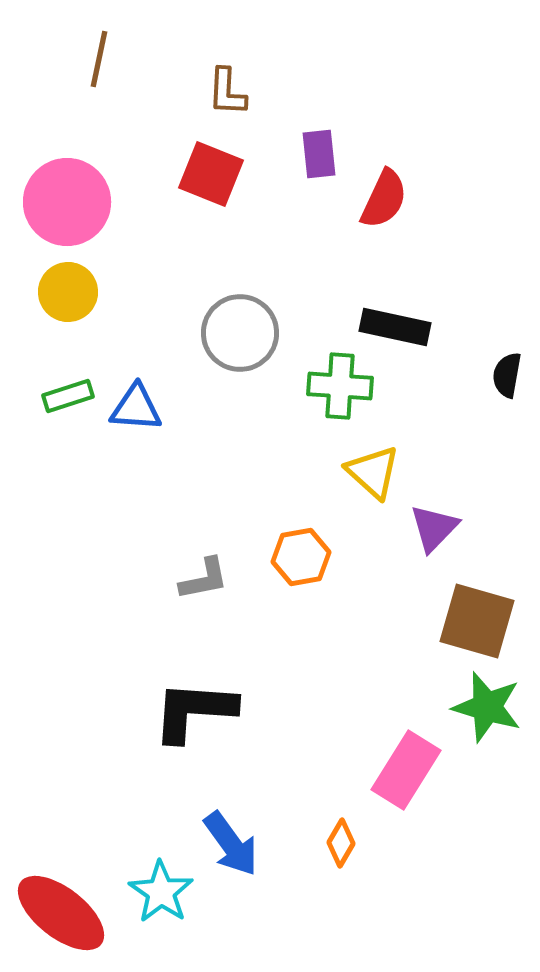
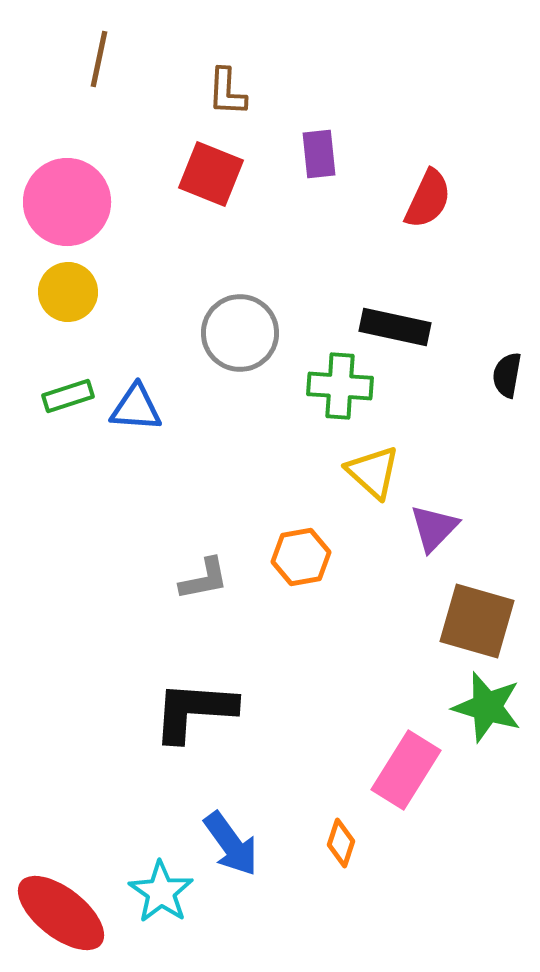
red semicircle: moved 44 px right
orange diamond: rotated 12 degrees counterclockwise
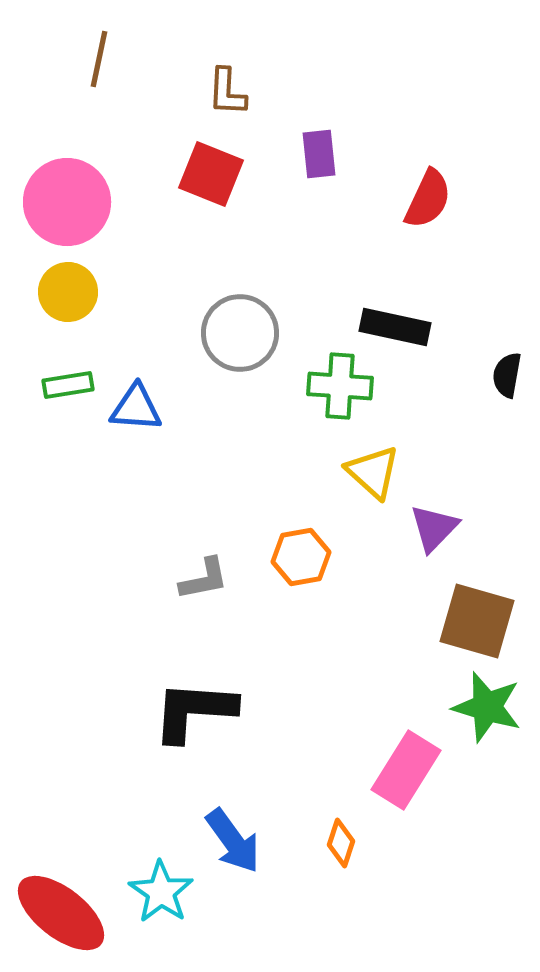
green rectangle: moved 11 px up; rotated 9 degrees clockwise
blue arrow: moved 2 px right, 3 px up
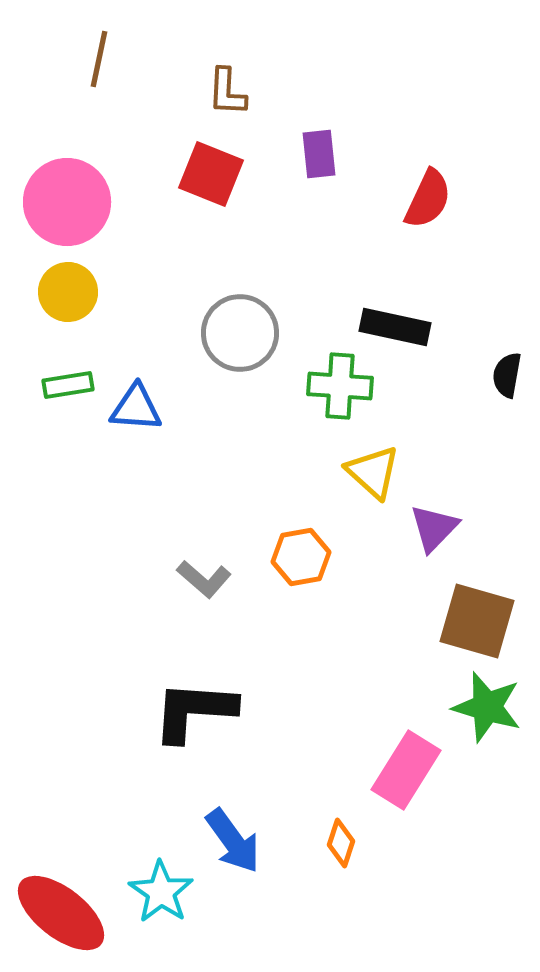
gray L-shape: rotated 52 degrees clockwise
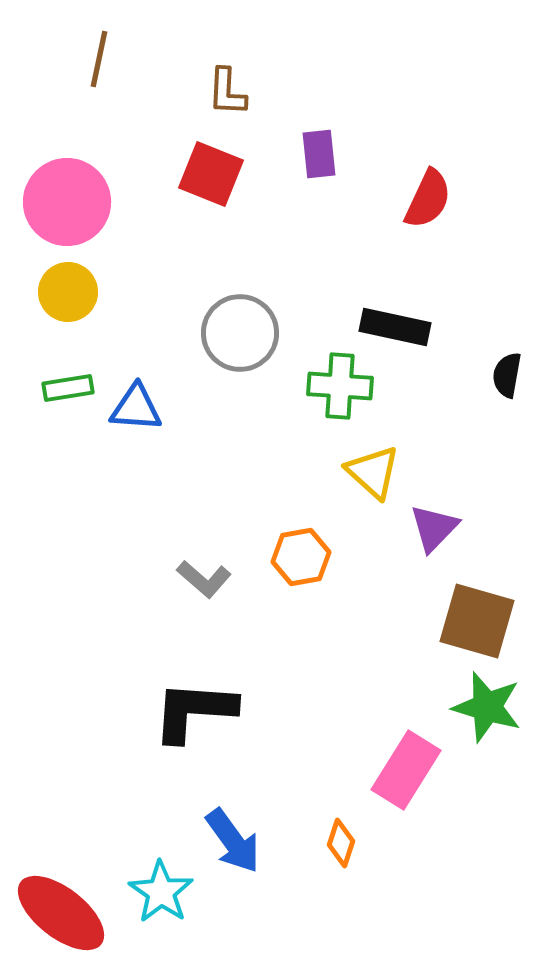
green rectangle: moved 3 px down
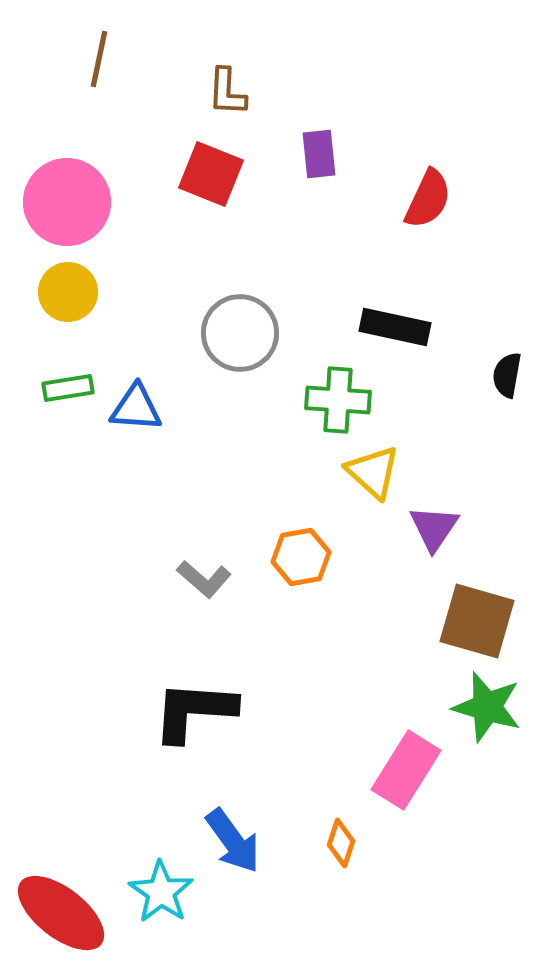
green cross: moved 2 px left, 14 px down
purple triangle: rotated 10 degrees counterclockwise
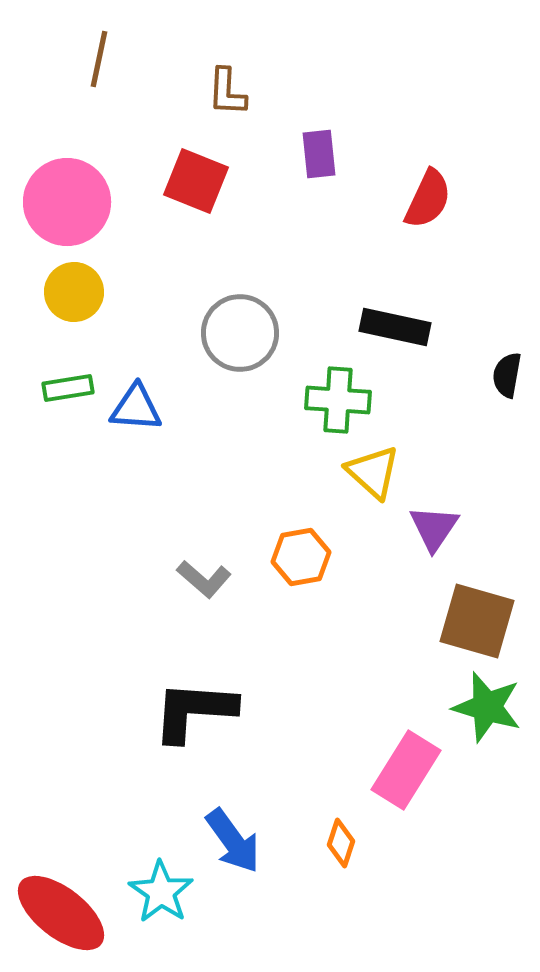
red square: moved 15 px left, 7 px down
yellow circle: moved 6 px right
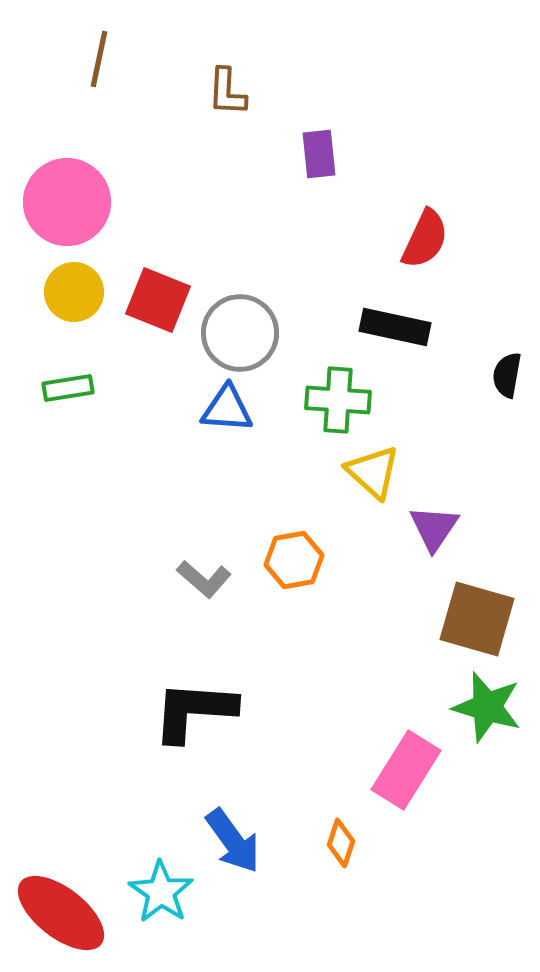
red square: moved 38 px left, 119 px down
red semicircle: moved 3 px left, 40 px down
blue triangle: moved 91 px right, 1 px down
orange hexagon: moved 7 px left, 3 px down
brown square: moved 2 px up
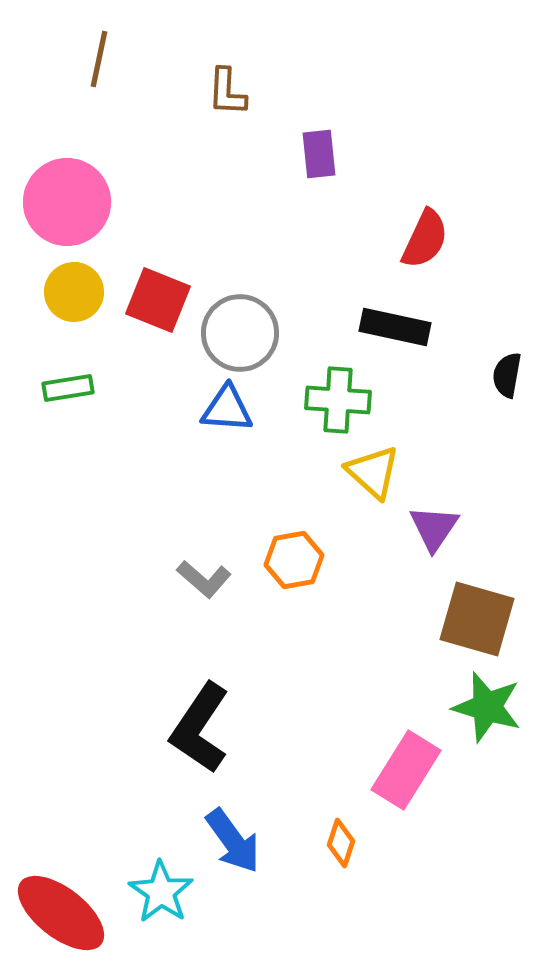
black L-shape: moved 6 px right, 17 px down; rotated 60 degrees counterclockwise
